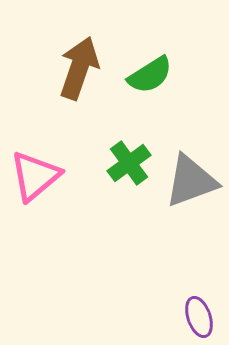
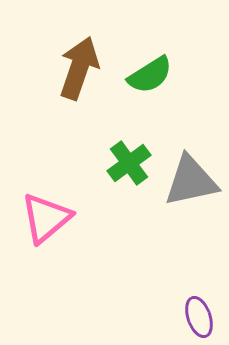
pink triangle: moved 11 px right, 42 px down
gray triangle: rotated 8 degrees clockwise
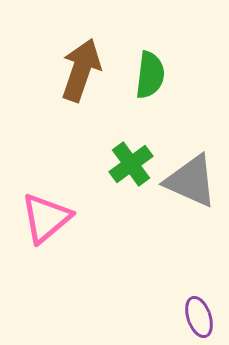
brown arrow: moved 2 px right, 2 px down
green semicircle: rotated 51 degrees counterclockwise
green cross: moved 2 px right, 1 px down
gray triangle: rotated 36 degrees clockwise
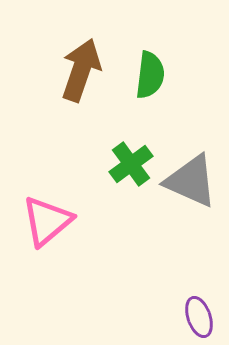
pink triangle: moved 1 px right, 3 px down
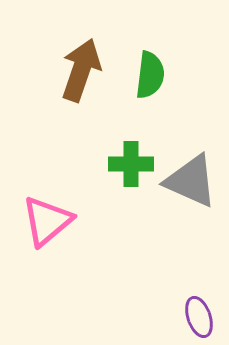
green cross: rotated 36 degrees clockwise
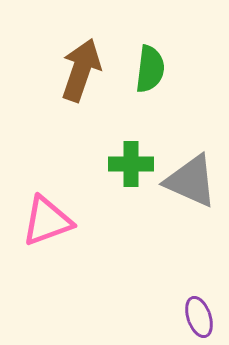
green semicircle: moved 6 px up
pink triangle: rotated 20 degrees clockwise
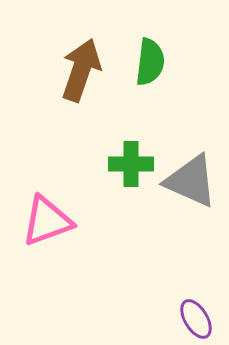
green semicircle: moved 7 px up
purple ellipse: moved 3 px left, 2 px down; rotated 12 degrees counterclockwise
